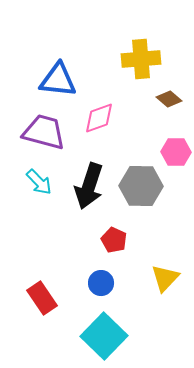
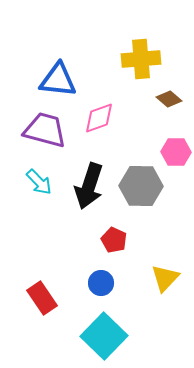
purple trapezoid: moved 1 px right, 2 px up
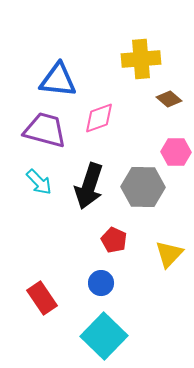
gray hexagon: moved 2 px right, 1 px down
yellow triangle: moved 4 px right, 24 px up
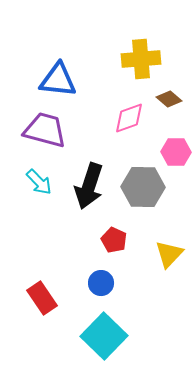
pink diamond: moved 30 px right
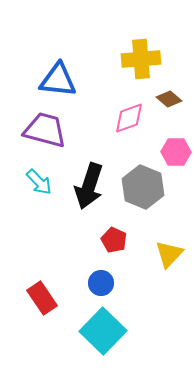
gray hexagon: rotated 21 degrees clockwise
cyan square: moved 1 px left, 5 px up
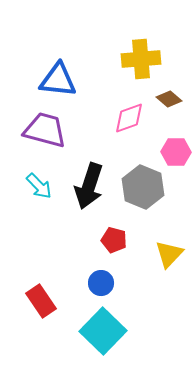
cyan arrow: moved 4 px down
red pentagon: rotated 10 degrees counterclockwise
red rectangle: moved 1 px left, 3 px down
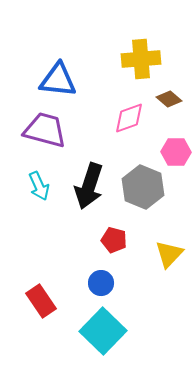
cyan arrow: rotated 20 degrees clockwise
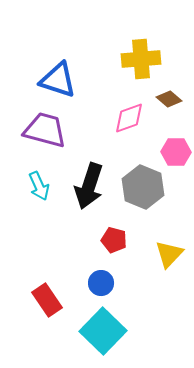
blue triangle: rotated 12 degrees clockwise
red rectangle: moved 6 px right, 1 px up
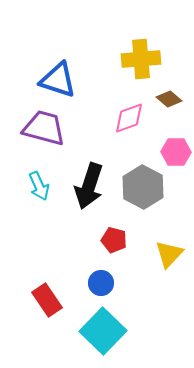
purple trapezoid: moved 1 px left, 2 px up
gray hexagon: rotated 6 degrees clockwise
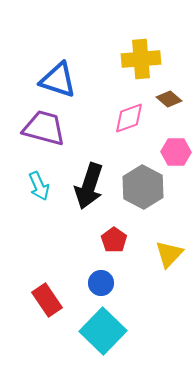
red pentagon: rotated 20 degrees clockwise
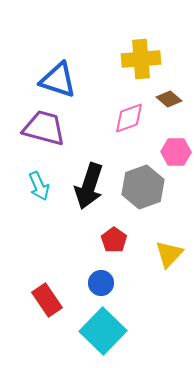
gray hexagon: rotated 12 degrees clockwise
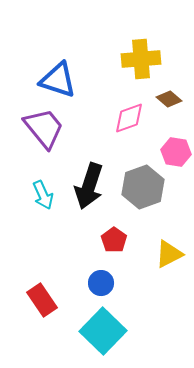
purple trapezoid: rotated 36 degrees clockwise
pink hexagon: rotated 8 degrees clockwise
cyan arrow: moved 4 px right, 9 px down
yellow triangle: rotated 20 degrees clockwise
red rectangle: moved 5 px left
